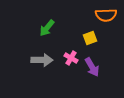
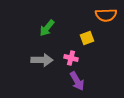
yellow square: moved 3 px left
pink cross: rotated 16 degrees counterclockwise
purple arrow: moved 15 px left, 14 px down
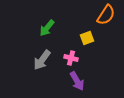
orange semicircle: rotated 55 degrees counterclockwise
gray arrow: rotated 125 degrees clockwise
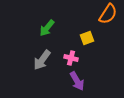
orange semicircle: moved 2 px right, 1 px up
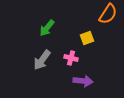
purple arrow: moved 6 px right; rotated 54 degrees counterclockwise
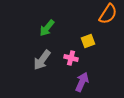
yellow square: moved 1 px right, 3 px down
purple arrow: moved 1 px left, 1 px down; rotated 72 degrees counterclockwise
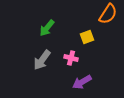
yellow square: moved 1 px left, 4 px up
purple arrow: rotated 144 degrees counterclockwise
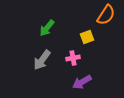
orange semicircle: moved 2 px left, 1 px down
pink cross: moved 2 px right; rotated 24 degrees counterclockwise
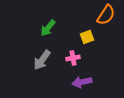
green arrow: moved 1 px right
purple arrow: rotated 18 degrees clockwise
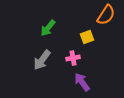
purple arrow: rotated 66 degrees clockwise
